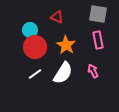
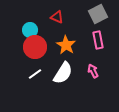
gray square: rotated 36 degrees counterclockwise
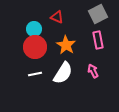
cyan circle: moved 4 px right, 1 px up
white line: rotated 24 degrees clockwise
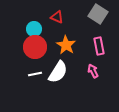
gray square: rotated 30 degrees counterclockwise
pink rectangle: moved 1 px right, 6 px down
white semicircle: moved 5 px left, 1 px up
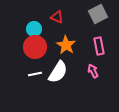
gray square: rotated 30 degrees clockwise
